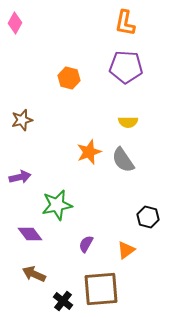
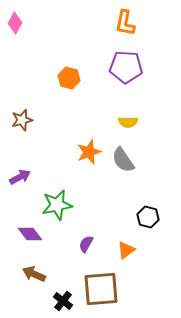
purple arrow: rotated 15 degrees counterclockwise
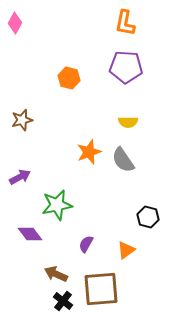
brown arrow: moved 22 px right
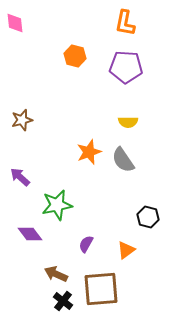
pink diamond: rotated 35 degrees counterclockwise
orange hexagon: moved 6 px right, 22 px up
purple arrow: rotated 110 degrees counterclockwise
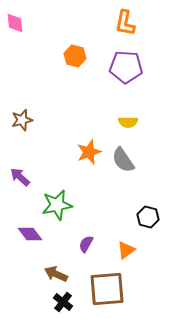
brown square: moved 6 px right
black cross: moved 1 px down
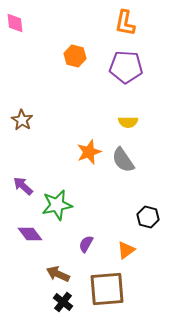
brown star: rotated 25 degrees counterclockwise
purple arrow: moved 3 px right, 9 px down
brown arrow: moved 2 px right
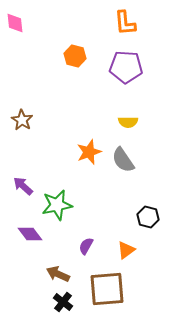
orange L-shape: rotated 16 degrees counterclockwise
purple semicircle: moved 2 px down
